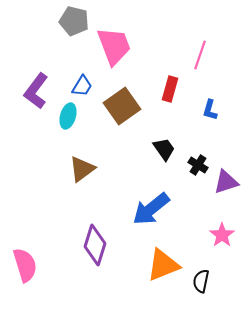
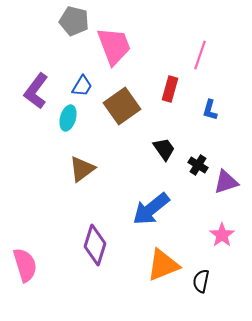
cyan ellipse: moved 2 px down
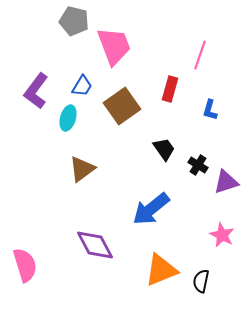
pink star: rotated 10 degrees counterclockwise
purple diamond: rotated 45 degrees counterclockwise
orange triangle: moved 2 px left, 5 px down
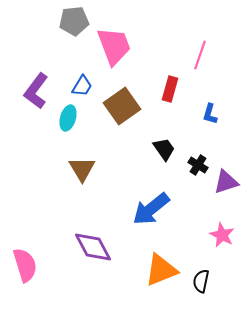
gray pentagon: rotated 20 degrees counterclockwise
blue L-shape: moved 4 px down
brown triangle: rotated 24 degrees counterclockwise
purple diamond: moved 2 px left, 2 px down
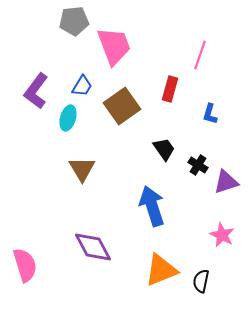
blue arrow: moved 1 px right, 3 px up; rotated 111 degrees clockwise
